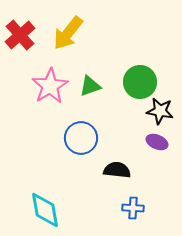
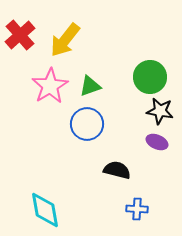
yellow arrow: moved 3 px left, 7 px down
green circle: moved 10 px right, 5 px up
blue circle: moved 6 px right, 14 px up
black semicircle: rotated 8 degrees clockwise
blue cross: moved 4 px right, 1 px down
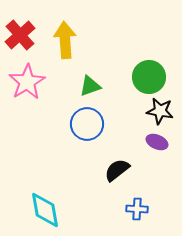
yellow arrow: rotated 138 degrees clockwise
green circle: moved 1 px left
pink star: moved 23 px left, 4 px up
black semicircle: rotated 52 degrees counterclockwise
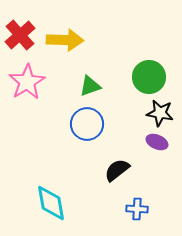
yellow arrow: rotated 96 degrees clockwise
black star: moved 2 px down
cyan diamond: moved 6 px right, 7 px up
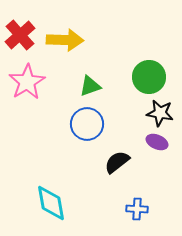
black semicircle: moved 8 px up
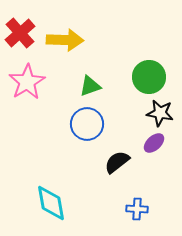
red cross: moved 2 px up
purple ellipse: moved 3 px left, 1 px down; rotated 65 degrees counterclockwise
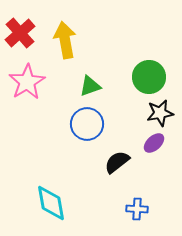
yellow arrow: rotated 102 degrees counterclockwise
black star: rotated 20 degrees counterclockwise
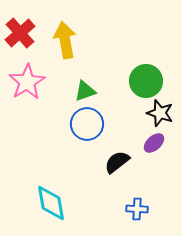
green circle: moved 3 px left, 4 px down
green triangle: moved 5 px left, 5 px down
black star: rotated 28 degrees clockwise
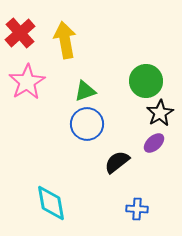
black star: rotated 24 degrees clockwise
